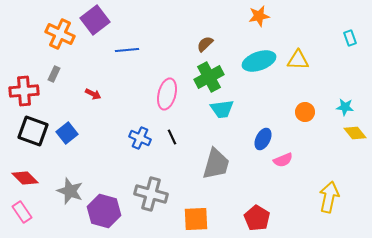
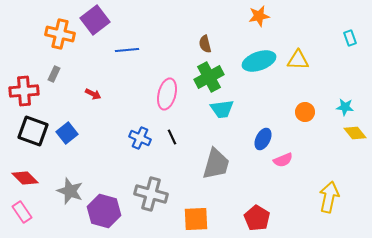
orange cross: rotated 12 degrees counterclockwise
brown semicircle: rotated 60 degrees counterclockwise
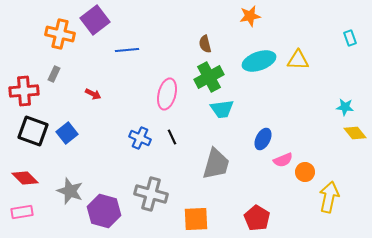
orange star: moved 9 px left
orange circle: moved 60 px down
pink rectangle: rotated 65 degrees counterclockwise
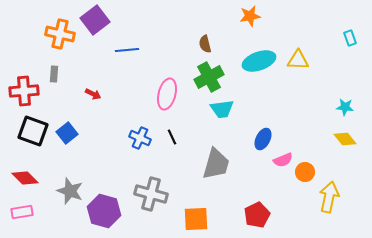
gray rectangle: rotated 21 degrees counterclockwise
yellow diamond: moved 10 px left, 6 px down
red pentagon: moved 3 px up; rotated 15 degrees clockwise
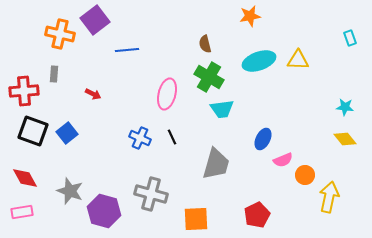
green cross: rotated 32 degrees counterclockwise
orange circle: moved 3 px down
red diamond: rotated 16 degrees clockwise
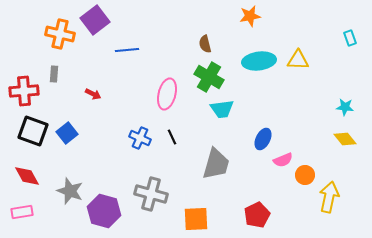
cyan ellipse: rotated 12 degrees clockwise
red diamond: moved 2 px right, 2 px up
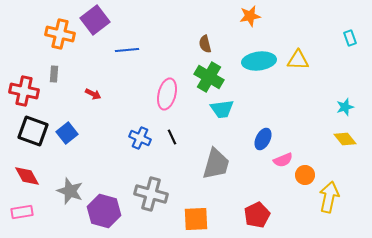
red cross: rotated 16 degrees clockwise
cyan star: rotated 24 degrees counterclockwise
